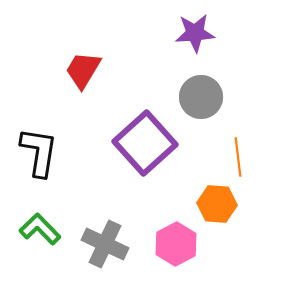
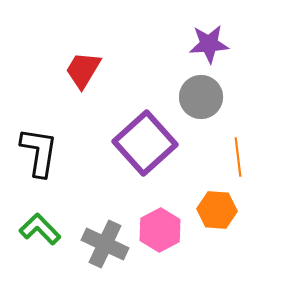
purple star: moved 14 px right, 11 px down
orange hexagon: moved 6 px down
pink hexagon: moved 16 px left, 14 px up
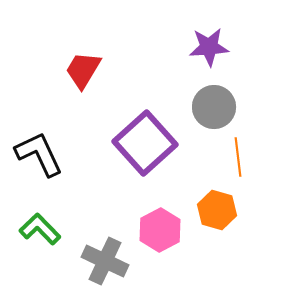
purple star: moved 3 px down
gray circle: moved 13 px right, 10 px down
black L-shape: moved 2 px down; rotated 34 degrees counterclockwise
orange hexagon: rotated 12 degrees clockwise
gray cross: moved 17 px down
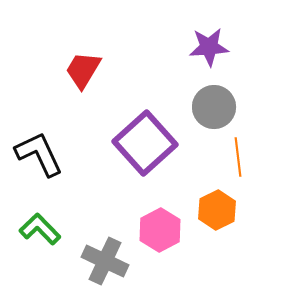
orange hexagon: rotated 18 degrees clockwise
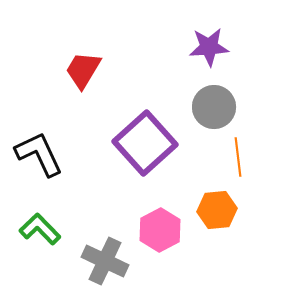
orange hexagon: rotated 21 degrees clockwise
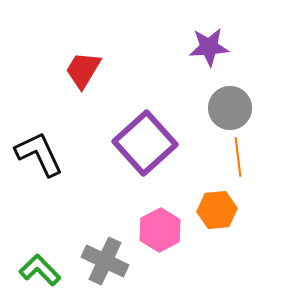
gray circle: moved 16 px right, 1 px down
green L-shape: moved 41 px down
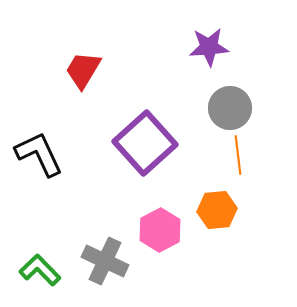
orange line: moved 2 px up
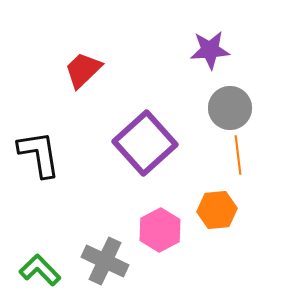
purple star: moved 1 px right, 3 px down
red trapezoid: rotated 15 degrees clockwise
black L-shape: rotated 16 degrees clockwise
